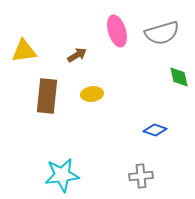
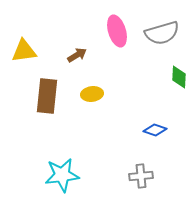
green diamond: rotated 15 degrees clockwise
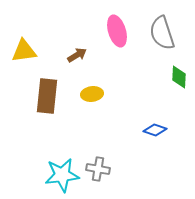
gray semicircle: rotated 88 degrees clockwise
gray cross: moved 43 px left, 7 px up; rotated 15 degrees clockwise
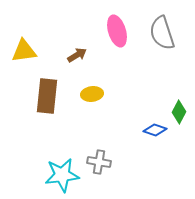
green diamond: moved 35 px down; rotated 25 degrees clockwise
gray cross: moved 1 px right, 7 px up
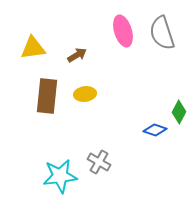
pink ellipse: moved 6 px right
yellow triangle: moved 9 px right, 3 px up
yellow ellipse: moved 7 px left
gray cross: rotated 20 degrees clockwise
cyan star: moved 2 px left, 1 px down
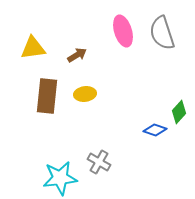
green diamond: rotated 15 degrees clockwise
cyan star: moved 2 px down
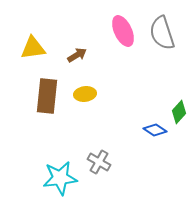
pink ellipse: rotated 8 degrees counterclockwise
blue diamond: rotated 15 degrees clockwise
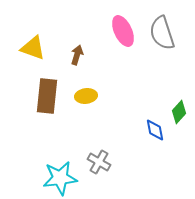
yellow triangle: rotated 28 degrees clockwise
brown arrow: rotated 42 degrees counterclockwise
yellow ellipse: moved 1 px right, 2 px down
blue diamond: rotated 45 degrees clockwise
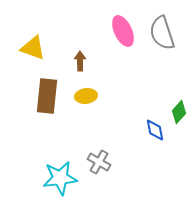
brown arrow: moved 3 px right, 6 px down; rotated 18 degrees counterclockwise
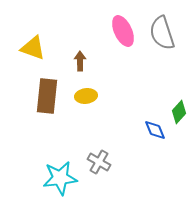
blue diamond: rotated 10 degrees counterclockwise
